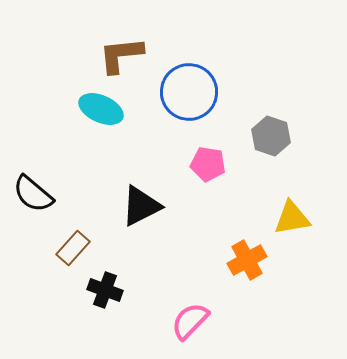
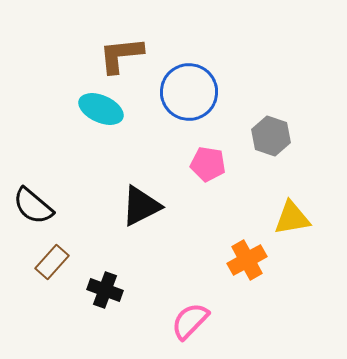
black semicircle: moved 12 px down
brown rectangle: moved 21 px left, 14 px down
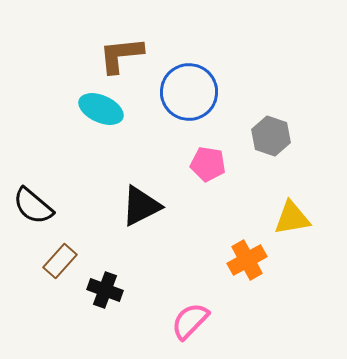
brown rectangle: moved 8 px right, 1 px up
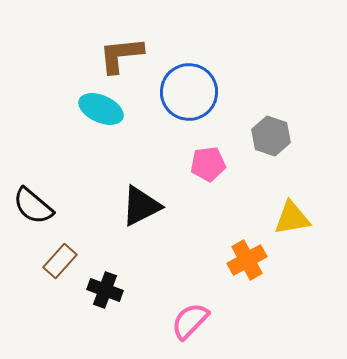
pink pentagon: rotated 16 degrees counterclockwise
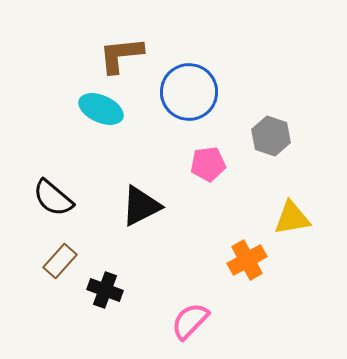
black semicircle: moved 20 px right, 8 px up
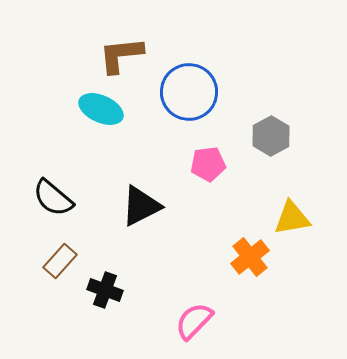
gray hexagon: rotated 12 degrees clockwise
orange cross: moved 3 px right, 3 px up; rotated 9 degrees counterclockwise
pink semicircle: moved 4 px right
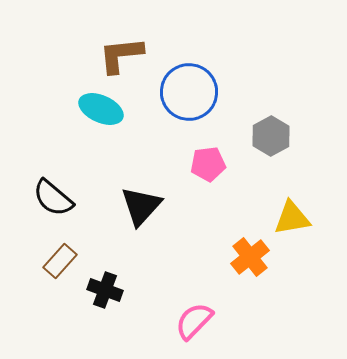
black triangle: rotated 21 degrees counterclockwise
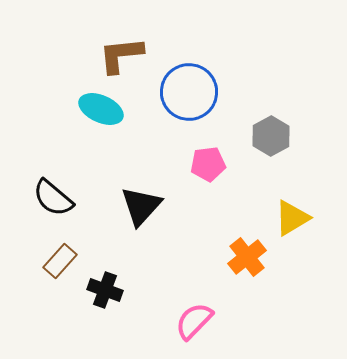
yellow triangle: rotated 21 degrees counterclockwise
orange cross: moved 3 px left
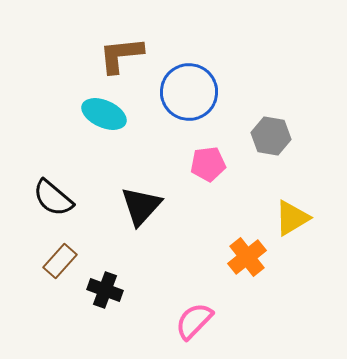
cyan ellipse: moved 3 px right, 5 px down
gray hexagon: rotated 21 degrees counterclockwise
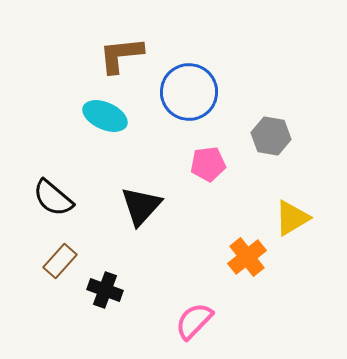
cyan ellipse: moved 1 px right, 2 px down
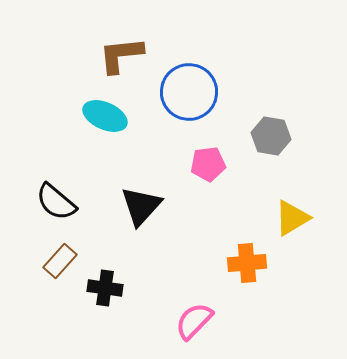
black semicircle: moved 3 px right, 4 px down
orange cross: moved 6 px down; rotated 33 degrees clockwise
black cross: moved 2 px up; rotated 12 degrees counterclockwise
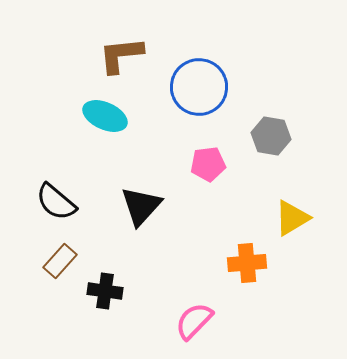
blue circle: moved 10 px right, 5 px up
black cross: moved 3 px down
